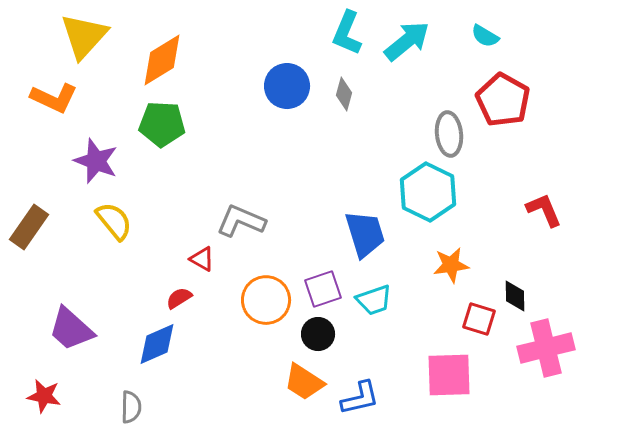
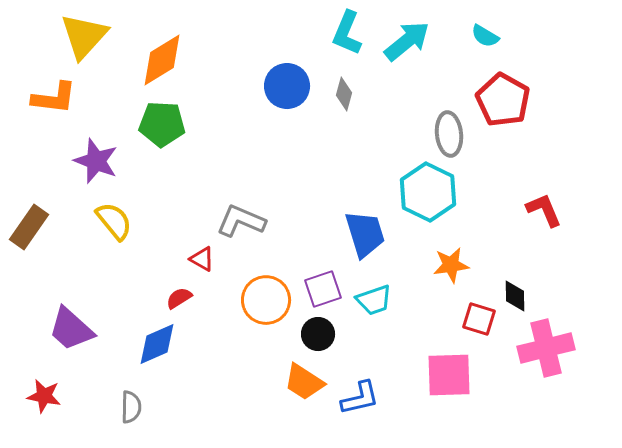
orange L-shape: rotated 18 degrees counterclockwise
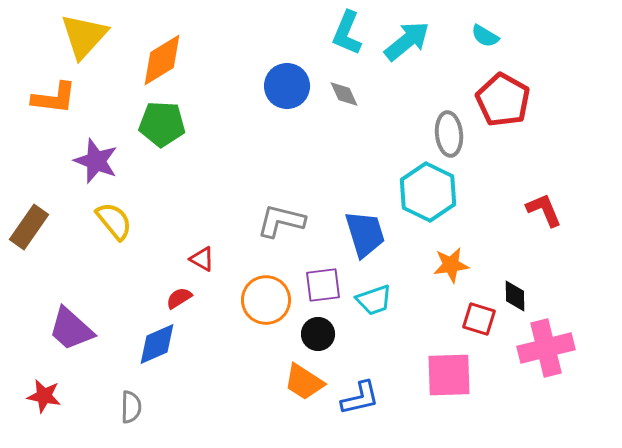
gray diamond: rotated 40 degrees counterclockwise
gray L-shape: moved 40 px right; rotated 9 degrees counterclockwise
purple square: moved 4 px up; rotated 12 degrees clockwise
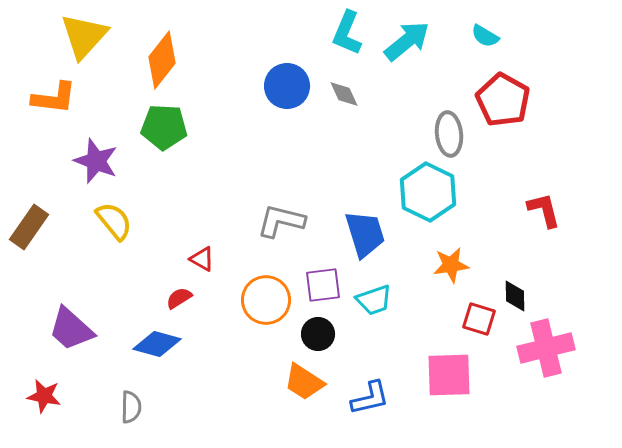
orange diamond: rotated 20 degrees counterclockwise
green pentagon: moved 2 px right, 3 px down
red L-shape: rotated 9 degrees clockwise
blue diamond: rotated 39 degrees clockwise
blue L-shape: moved 10 px right
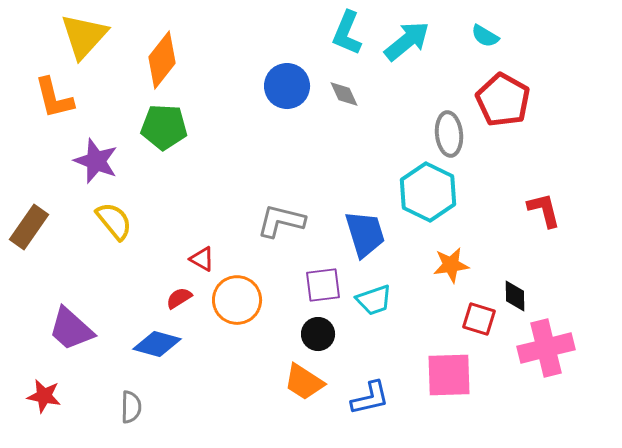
orange L-shape: rotated 69 degrees clockwise
orange circle: moved 29 px left
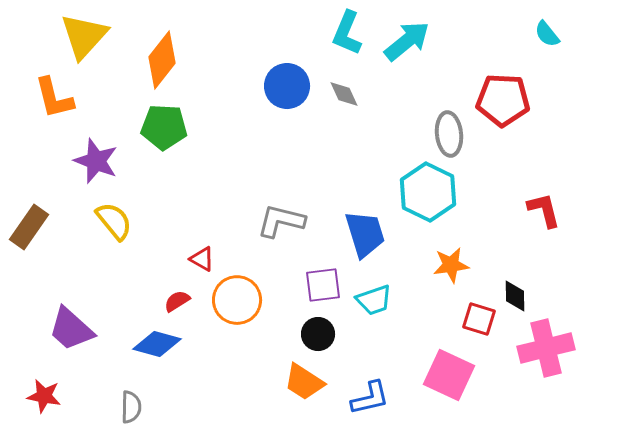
cyan semicircle: moved 62 px right, 2 px up; rotated 20 degrees clockwise
red pentagon: rotated 26 degrees counterclockwise
red semicircle: moved 2 px left, 3 px down
pink square: rotated 27 degrees clockwise
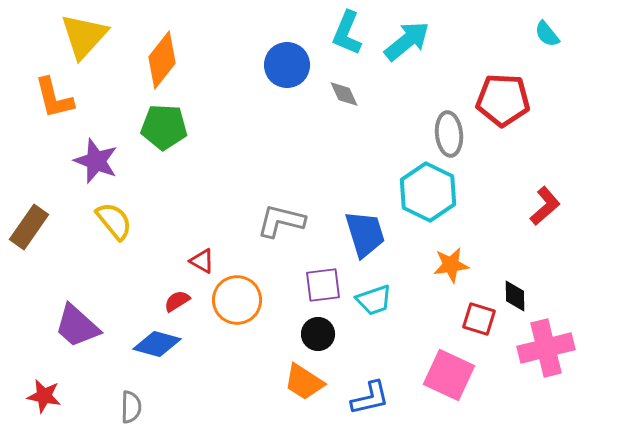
blue circle: moved 21 px up
red L-shape: moved 1 px right, 4 px up; rotated 63 degrees clockwise
red triangle: moved 2 px down
purple trapezoid: moved 6 px right, 3 px up
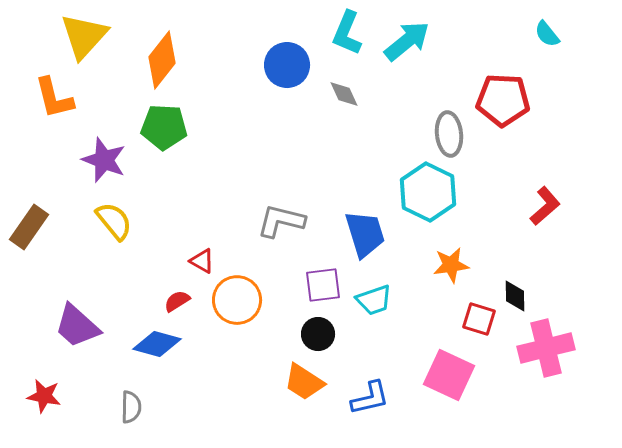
purple star: moved 8 px right, 1 px up
